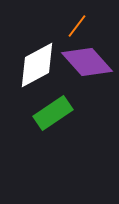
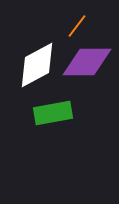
purple diamond: rotated 48 degrees counterclockwise
green rectangle: rotated 24 degrees clockwise
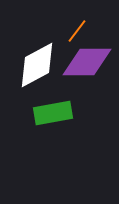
orange line: moved 5 px down
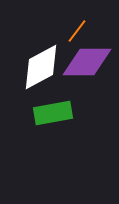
white diamond: moved 4 px right, 2 px down
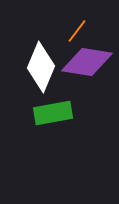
purple diamond: rotated 9 degrees clockwise
white diamond: rotated 39 degrees counterclockwise
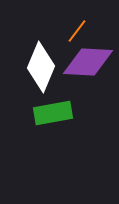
purple diamond: moved 1 px right; rotated 6 degrees counterclockwise
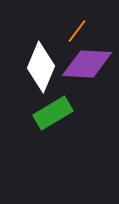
purple diamond: moved 1 px left, 2 px down
green rectangle: rotated 21 degrees counterclockwise
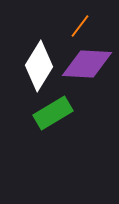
orange line: moved 3 px right, 5 px up
white diamond: moved 2 px left, 1 px up; rotated 9 degrees clockwise
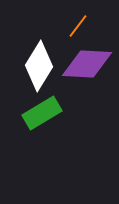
orange line: moved 2 px left
green rectangle: moved 11 px left
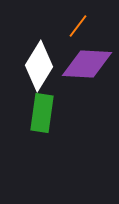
green rectangle: rotated 51 degrees counterclockwise
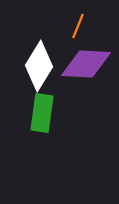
orange line: rotated 15 degrees counterclockwise
purple diamond: moved 1 px left
